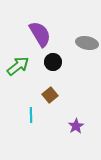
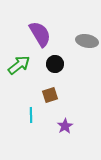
gray ellipse: moved 2 px up
black circle: moved 2 px right, 2 px down
green arrow: moved 1 px right, 1 px up
brown square: rotated 21 degrees clockwise
purple star: moved 11 px left
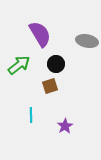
black circle: moved 1 px right
brown square: moved 9 px up
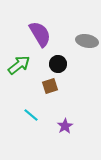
black circle: moved 2 px right
cyan line: rotated 49 degrees counterclockwise
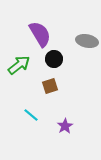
black circle: moved 4 px left, 5 px up
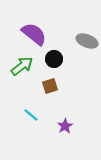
purple semicircle: moved 6 px left; rotated 20 degrees counterclockwise
gray ellipse: rotated 10 degrees clockwise
green arrow: moved 3 px right, 1 px down
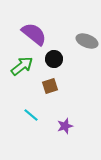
purple star: rotated 14 degrees clockwise
